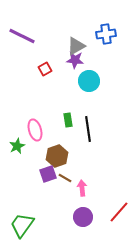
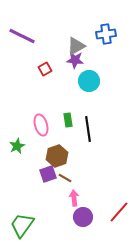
pink ellipse: moved 6 px right, 5 px up
pink arrow: moved 8 px left, 10 px down
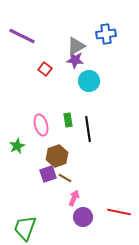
red square: rotated 24 degrees counterclockwise
pink arrow: rotated 28 degrees clockwise
red line: rotated 60 degrees clockwise
green trapezoid: moved 3 px right, 3 px down; rotated 16 degrees counterclockwise
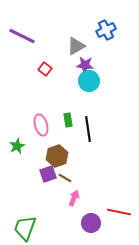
blue cross: moved 4 px up; rotated 18 degrees counterclockwise
purple star: moved 10 px right, 5 px down
purple circle: moved 8 px right, 6 px down
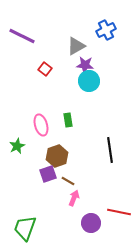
black line: moved 22 px right, 21 px down
brown line: moved 3 px right, 3 px down
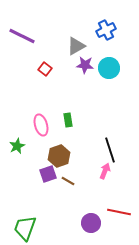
cyan circle: moved 20 px right, 13 px up
black line: rotated 10 degrees counterclockwise
brown hexagon: moved 2 px right
pink arrow: moved 31 px right, 27 px up
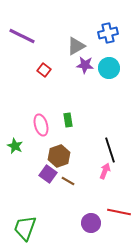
blue cross: moved 2 px right, 3 px down; rotated 12 degrees clockwise
red square: moved 1 px left, 1 px down
green star: moved 2 px left; rotated 21 degrees counterclockwise
purple square: rotated 36 degrees counterclockwise
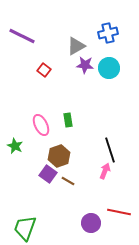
pink ellipse: rotated 10 degrees counterclockwise
